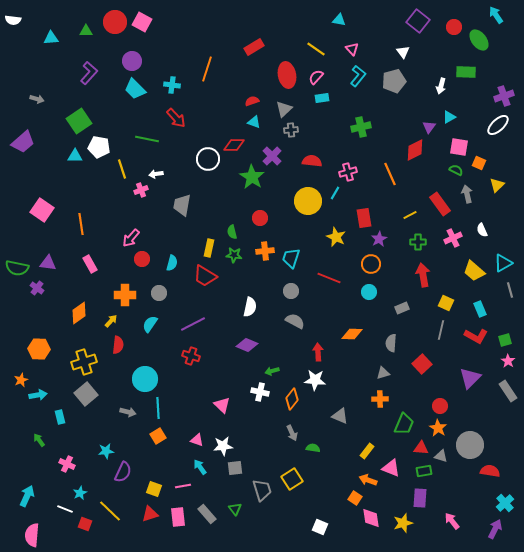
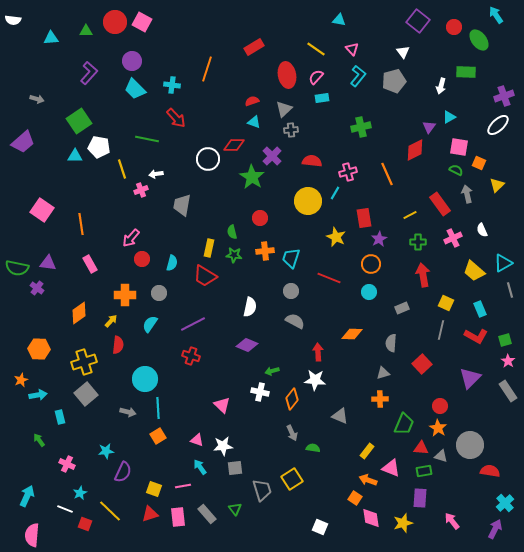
orange line at (390, 174): moved 3 px left
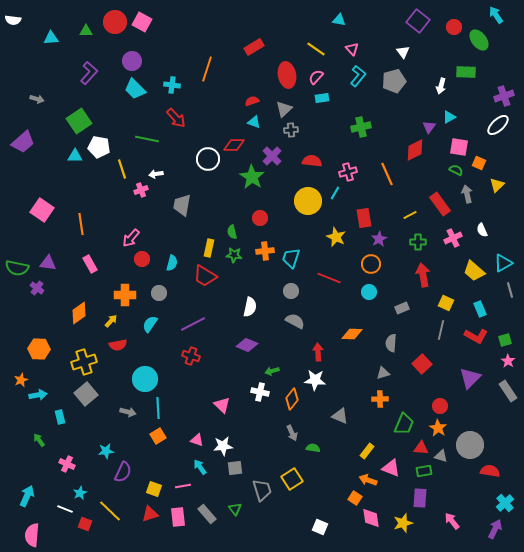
red semicircle at (118, 345): rotated 72 degrees clockwise
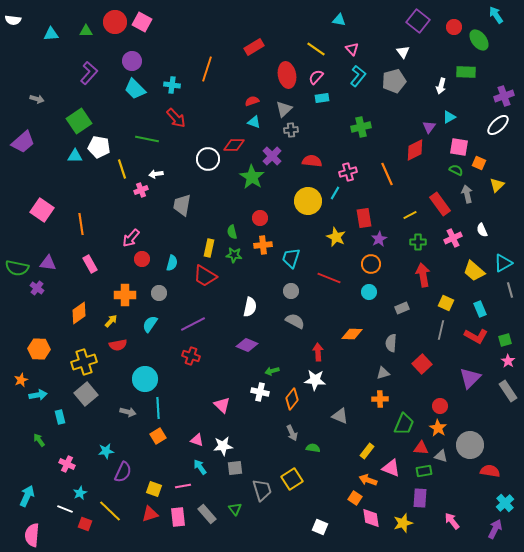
cyan triangle at (51, 38): moved 4 px up
orange cross at (265, 251): moved 2 px left, 6 px up
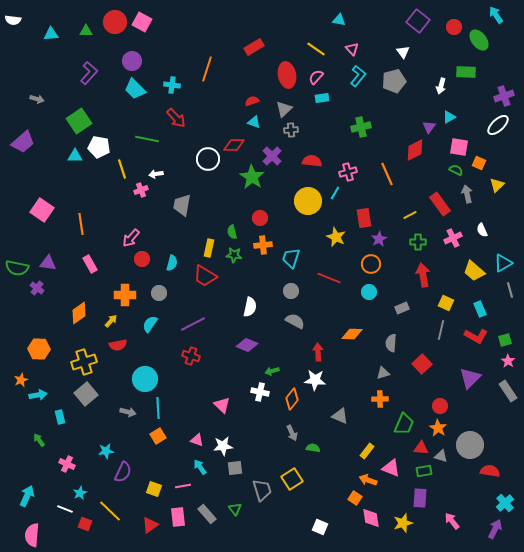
red triangle at (150, 514): moved 11 px down; rotated 18 degrees counterclockwise
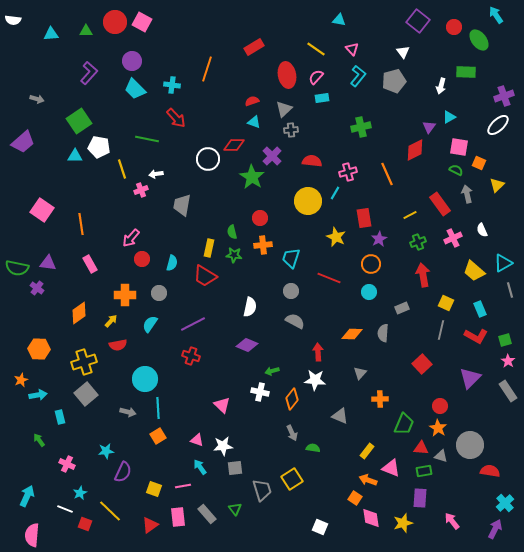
green cross at (418, 242): rotated 21 degrees counterclockwise
gray semicircle at (391, 343): moved 8 px left, 10 px up
gray triangle at (383, 373): moved 23 px left; rotated 32 degrees counterclockwise
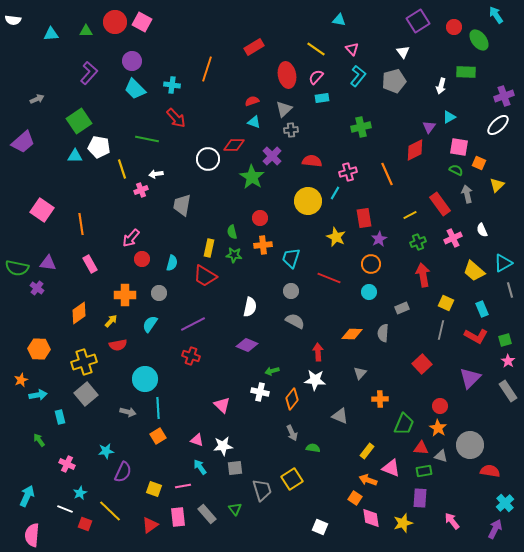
purple square at (418, 21): rotated 20 degrees clockwise
gray arrow at (37, 99): rotated 40 degrees counterclockwise
cyan rectangle at (480, 309): moved 2 px right
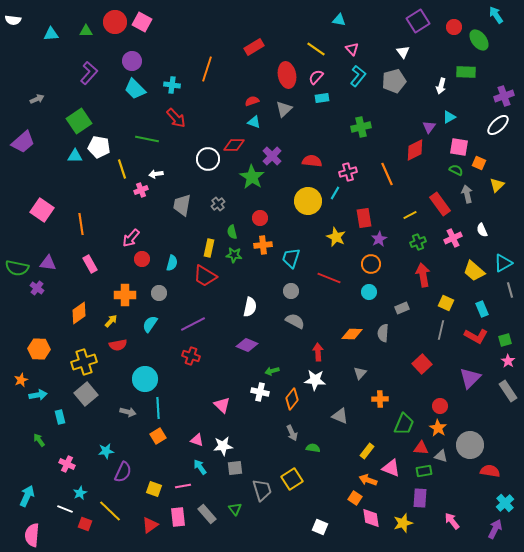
gray cross at (291, 130): moved 73 px left, 74 px down; rotated 32 degrees counterclockwise
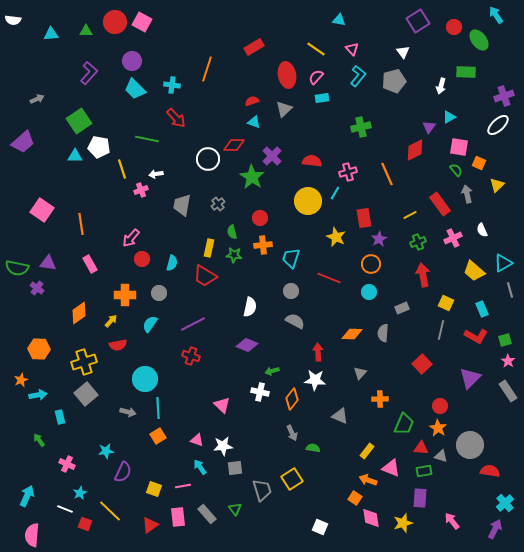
green semicircle at (456, 170): rotated 24 degrees clockwise
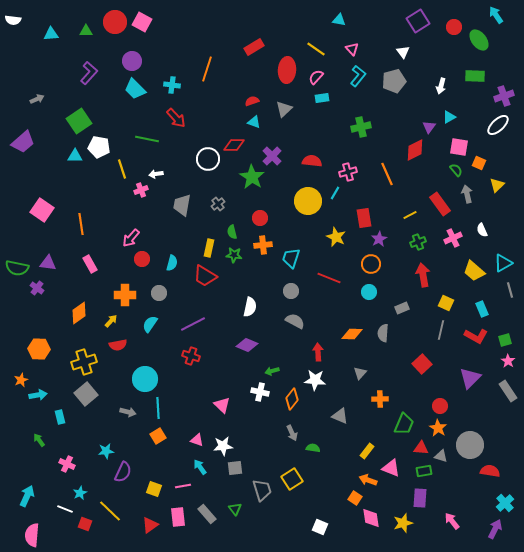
green rectangle at (466, 72): moved 9 px right, 4 px down
red ellipse at (287, 75): moved 5 px up; rotated 15 degrees clockwise
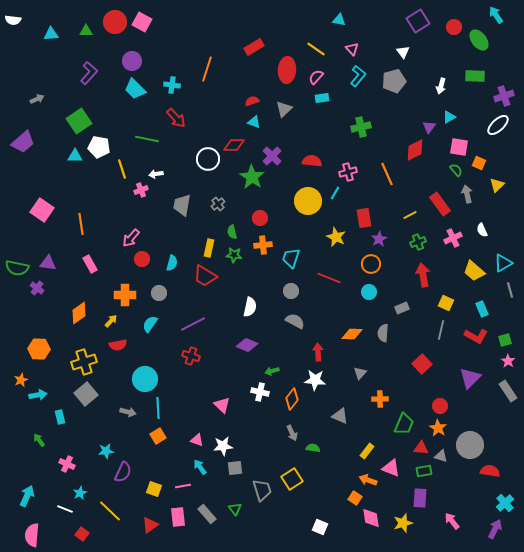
red square at (85, 524): moved 3 px left, 10 px down; rotated 16 degrees clockwise
